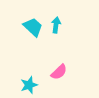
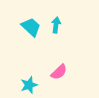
cyan trapezoid: moved 2 px left
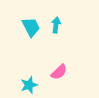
cyan trapezoid: rotated 20 degrees clockwise
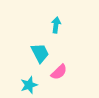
cyan trapezoid: moved 9 px right, 26 px down
